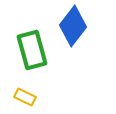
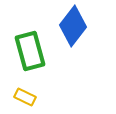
green rectangle: moved 2 px left, 1 px down
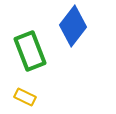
green rectangle: rotated 6 degrees counterclockwise
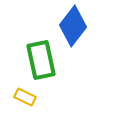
green rectangle: moved 11 px right, 9 px down; rotated 9 degrees clockwise
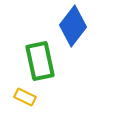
green rectangle: moved 1 px left, 1 px down
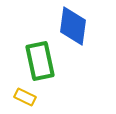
blue diamond: rotated 30 degrees counterclockwise
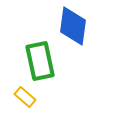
yellow rectangle: rotated 15 degrees clockwise
